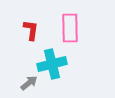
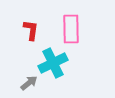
pink rectangle: moved 1 px right, 1 px down
cyan cross: moved 1 px right, 1 px up; rotated 12 degrees counterclockwise
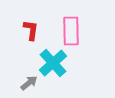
pink rectangle: moved 2 px down
cyan cross: rotated 16 degrees counterclockwise
